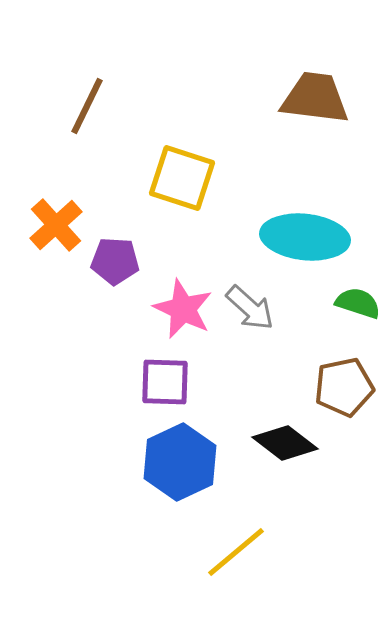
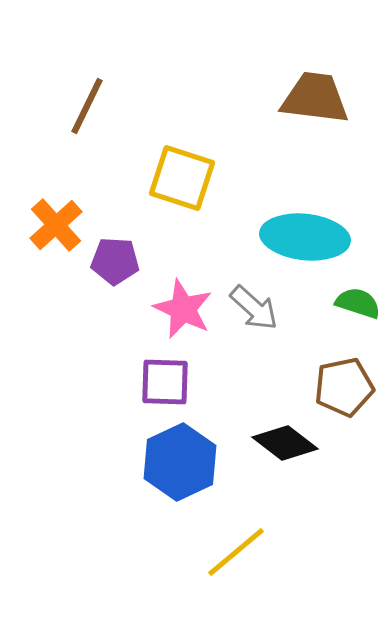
gray arrow: moved 4 px right
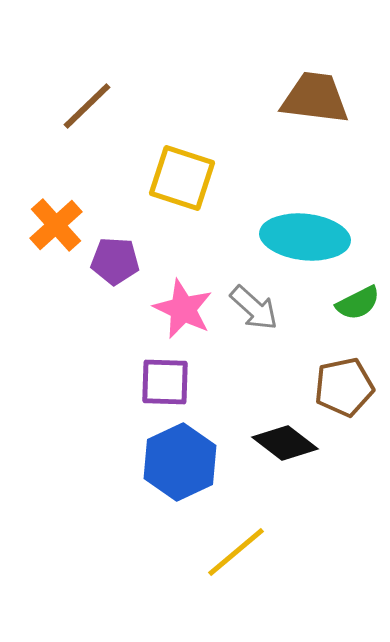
brown line: rotated 20 degrees clockwise
green semicircle: rotated 135 degrees clockwise
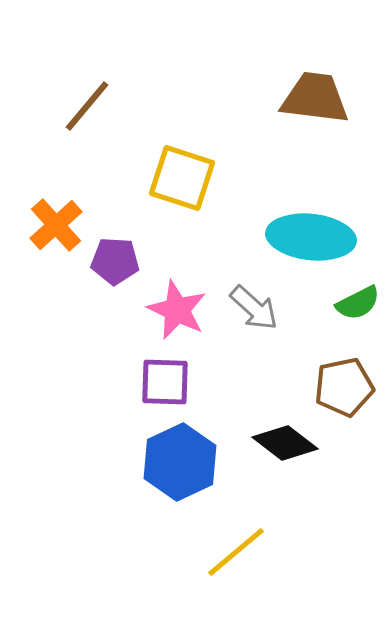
brown line: rotated 6 degrees counterclockwise
cyan ellipse: moved 6 px right
pink star: moved 6 px left, 1 px down
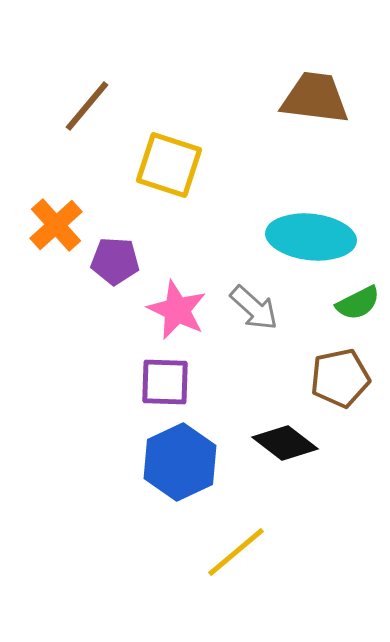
yellow square: moved 13 px left, 13 px up
brown pentagon: moved 4 px left, 9 px up
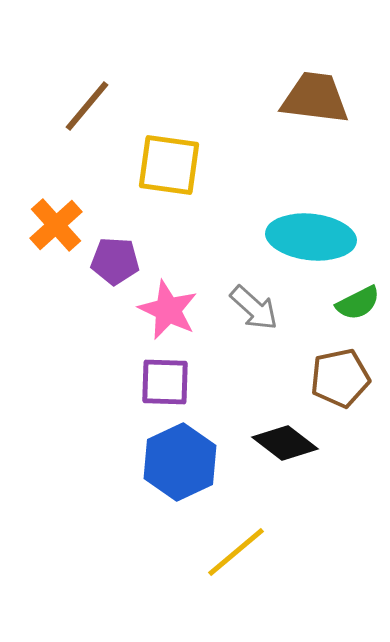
yellow square: rotated 10 degrees counterclockwise
pink star: moved 9 px left
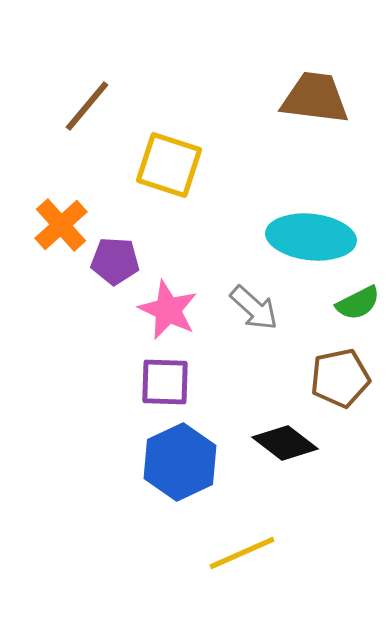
yellow square: rotated 10 degrees clockwise
orange cross: moved 5 px right
yellow line: moved 6 px right, 1 px down; rotated 16 degrees clockwise
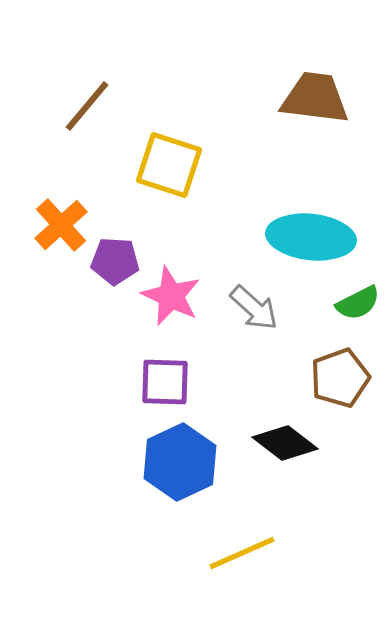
pink star: moved 3 px right, 14 px up
brown pentagon: rotated 8 degrees counterclockwise
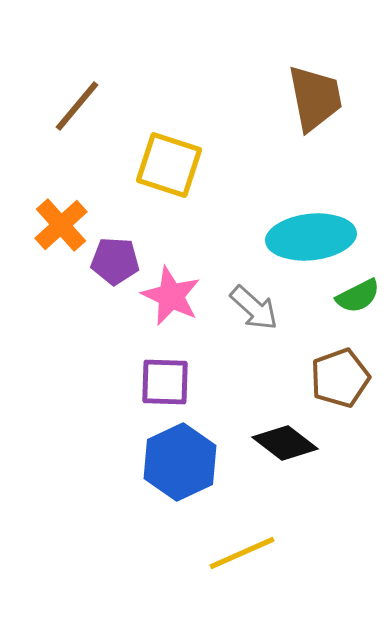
brown trapezoid: rotated 72 degrees clockwise
brown line: moved 10 px left
cyan ellipse: rotated 12 degrees counterclockwise
green semicircle: moved 7 px up
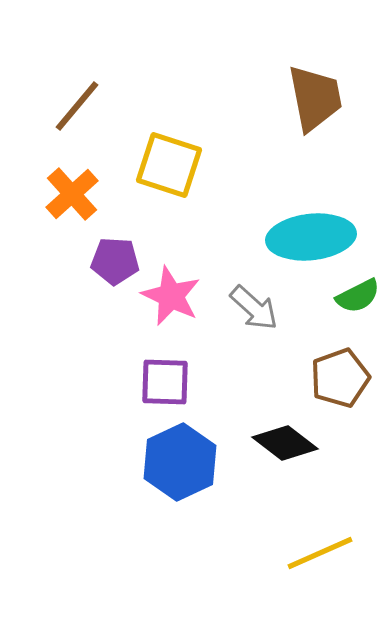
orange cross: moved 11 px right, 31 px up
yellow line: moved 78 px right
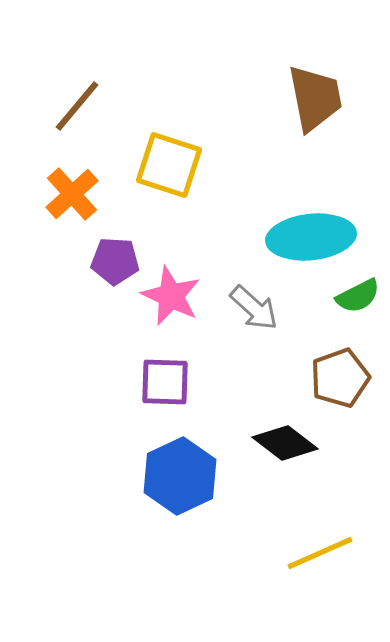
blue hexagon: moved 14 px down
